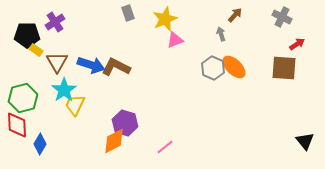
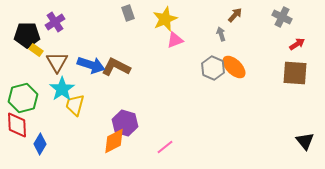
brown square: moved 11 px right, 5 px down
cyan star: moved 2 px left, 1 px up
yellow trapezoid: rotated 10 degrees counterclockwise
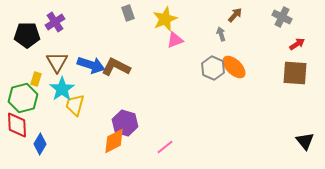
yellow rectangle: moved 29 px down; rotated 72 degrees clockwise
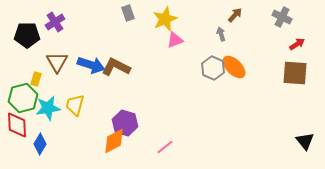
cyan star: moved 14 px left, 19 px down; rotated 25 degrees clockwise
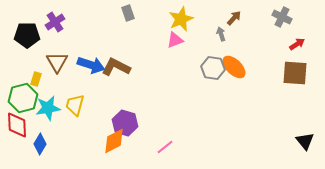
brown arrow: moved 1 px left, 3 px down
yellow star: moved 16 px right
gray hexagon: rotated 15 degrees counterclockwise
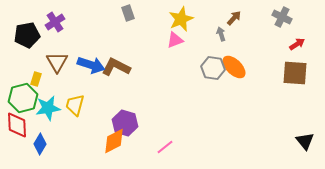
black pentagon: rotated 10 degrees counterclockwise
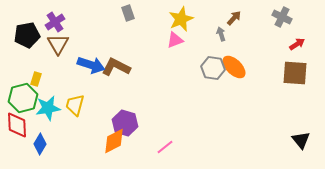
brown triangle: moved 1 px right, 18 px up
black triangle: moved 4 px left, 1 px up
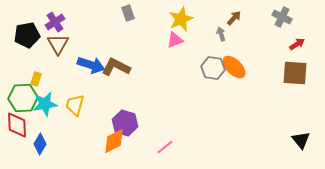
green hexagon: rotated 12 degrees clockwise
cyan star: moved 3 px left, 4 px up
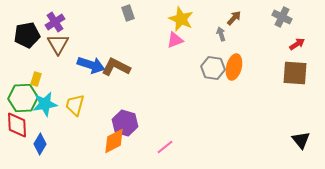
yellow star: rotated 25 degrees counterclockwise
orange ellipse: rotated 60 degrees clockwise
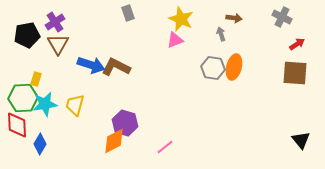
brown arrow: rotated 56 degrees clockwise
